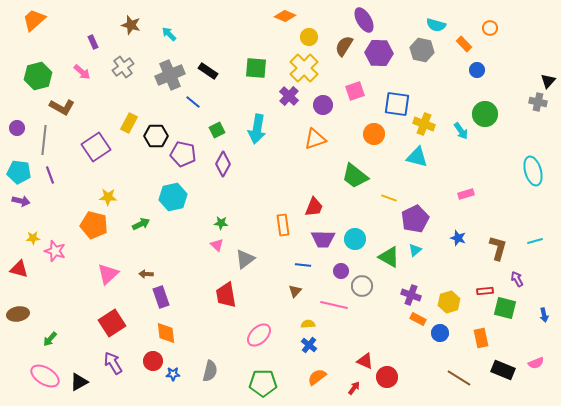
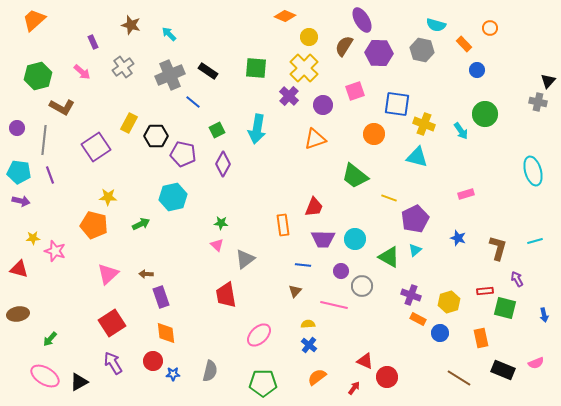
purple ellipse at (364, 20): moved 2 px left
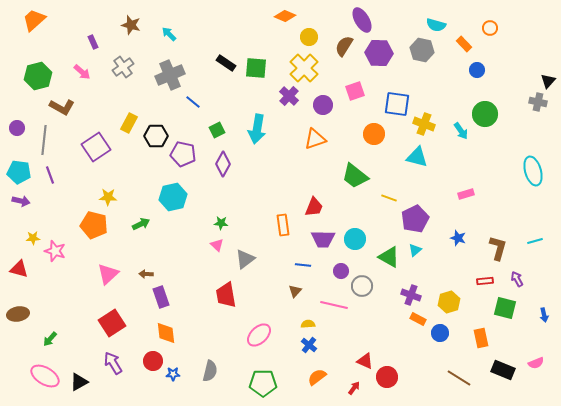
black rectangle at (208, 71): moved 18 px right, 8 px up
red rectangle at (485, 291): moved 10 px up
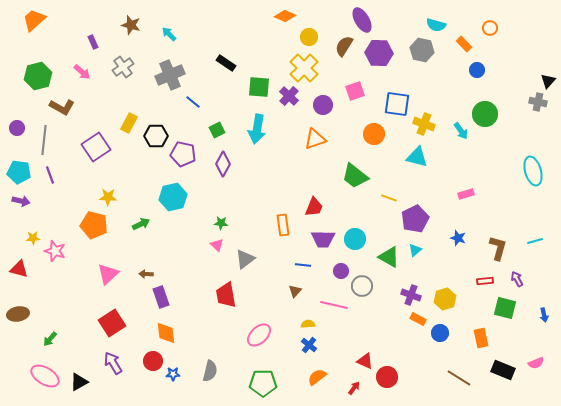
green square at (256, 68): moved 3 px right, 19 px down
yellow hexagon at (449, 302): moved 4 px left, 3 px up
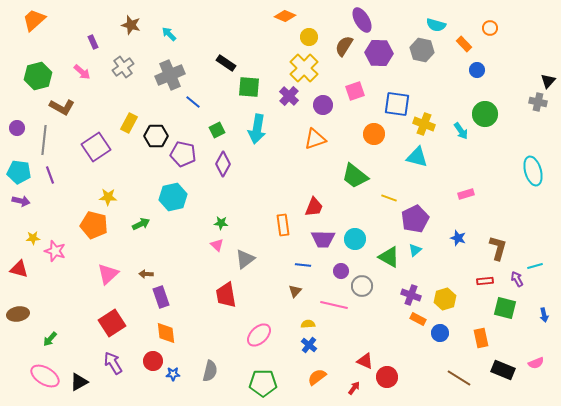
green square at (259, 87): moved 10 px left
cyan line at (535, 241): moved 25 px down
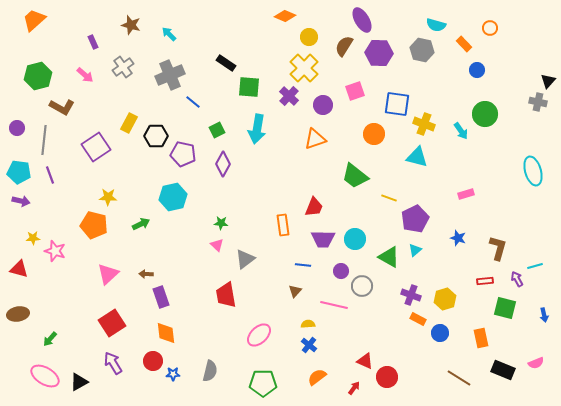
pink arrow at (82, 72): moved 3 px right, 3 px down
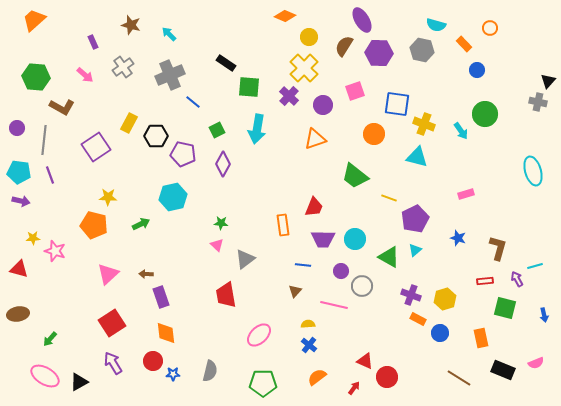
green hexagon at (38, 76): moved 2 px left, 1 px down; rotated 20 degrees clockwise
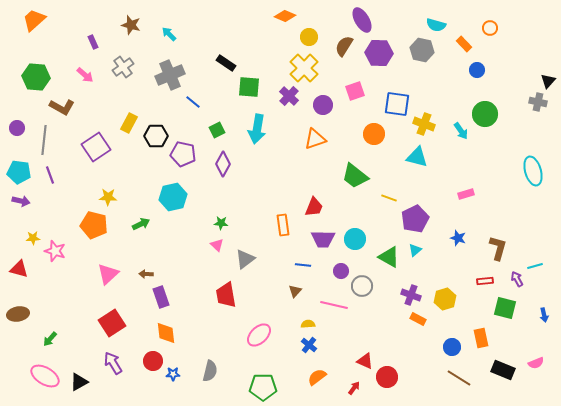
blue circle at (440, 333): moved 12 px right, 14 px down
green pentagon at (263, 383): moved 4 px down
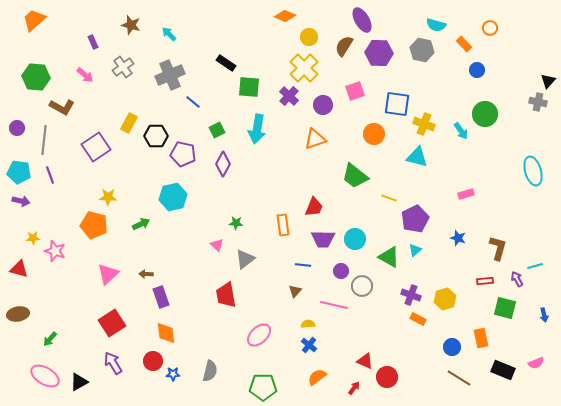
green star at (221, 223): moved 15 px right
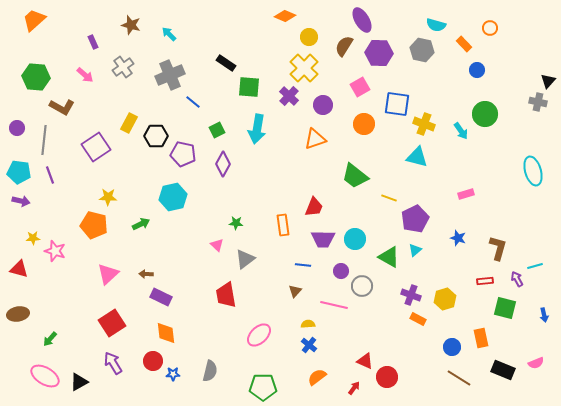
pink square at (355, 91): moved 5 px right, 4 px up; rotated 12 degrees counterclockwise
orange circle at (374, 134): moved 10 px left, 10 px up
purple rectangle at (161, 297): rotated 45 degrees counterclockwise
